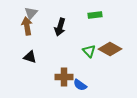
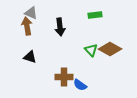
gray triangle: rotated 48 degrees counterclockwise
black arrow: rotated 24 degrees counterclockwise
green triangle: moved 2 px right, 1 px up
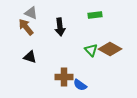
brown arrow: moved 1 px left, 1 px down; rotated 30 degrees counterclockwise
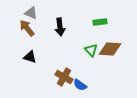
green rectangle: moved 5 px right, 7 px down
brown arrow: moved 1 px right, 1 px down
brown diamond: rotated 25 degrees counterclockwise
brown cross: rotated 30 degrees clockwise
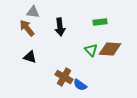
gray triangle: moved 2 px right, 1 px up; rotated 16 degrees counterclockwise
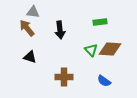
black arrow: moved 3 px down
brown cross: rotated 30 degrees counterclockwise
blue semicircle: moved 24 px right, 4 px up
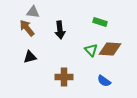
green rectangle: rotated 24 degrees clockwise
black triangle: rotated 32 degrees counterclockwise
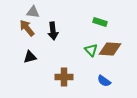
black arrow: moved 7 px left, 1 px down
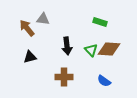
gray triangle: moved 10 px right, 7 px down
black arrow: moved 14 px right, 15 px down
brown diamond: moved 1 px left
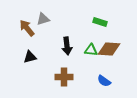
gray triangle: rotated 24 degrees counterclockwise
green triangle: rotated 40 degrees counterclockwise
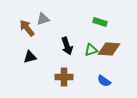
black arrow: rotated 12 degrees counterclockwise
green triangle: rotated 24 degrees counterclockwise
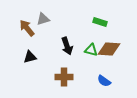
green triangle: rotated 32 degrees clockwise
